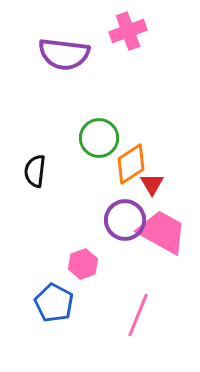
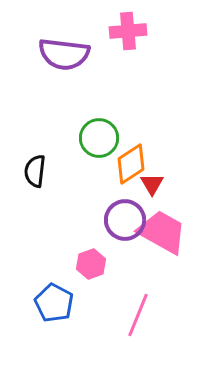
pink cross: rotated 15 degrees clockwise
pink hexagon: moved 8 px right
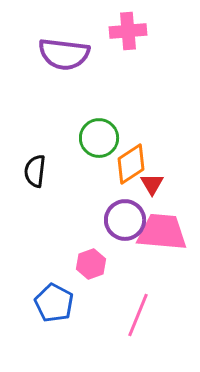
pink trapezoid: rotated 24 degrees counterclockwise
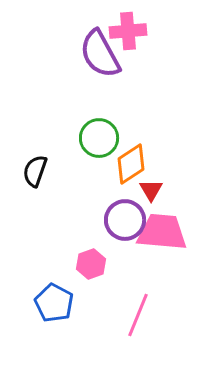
purple semicircle: moved 36 px right; rotated 54 degrees clockwise
black semicircle: rotated 12 degrees clockwise
red triangle: moved 1 px left, 6 px down
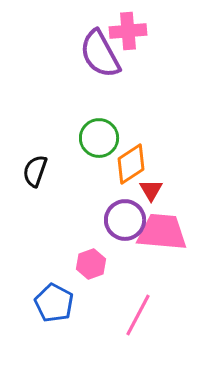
pink line: rotated 6 degrees clockwise
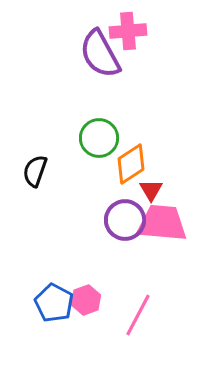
pink trapezoid: moved 9 px up
pink hexagon: moved 5 px left, 36 px down
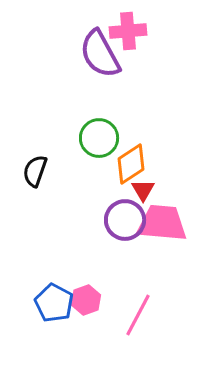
red triangle: moved 8 px left
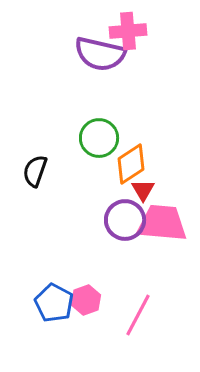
purple semicircle: rotated 48 degrees counterclockwise
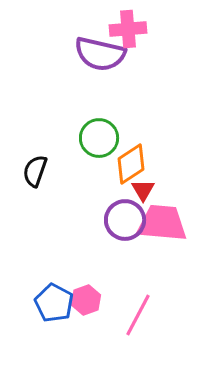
pink cross: moved 2 px up
